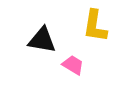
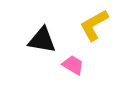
yellow L-shape: moved 1 px left, 1 px up; rotated 52 degrees clockwise
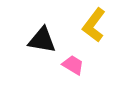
yellow L-shape: rotated 24 degrees counterclockwise
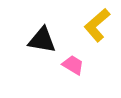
yellow L-shape: moved 3 px right; rotated 12 degrees clockwise
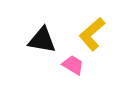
yellow L-shape: moved 5 px left, 9 px down
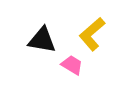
pink trapezoid: moved 1 px left
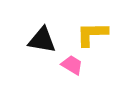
yellow L-shape: rotated 40 degrees clockwise
